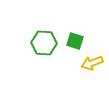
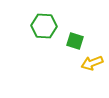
green hexagon: moved 17 px up
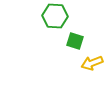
green hexagon: moved 11 px right, 10 px up
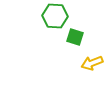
green square: moved 4 px up
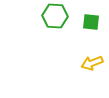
green square: moved 16 px right, 15 px up; rotated 12 degrees counterclockwise
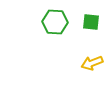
green hexagon: moved 6 px down
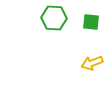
green hexagon: moved 1 px left, 4 px up
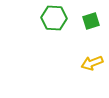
green square: moved 1 px up; rotated 24 degrees counterclockwise
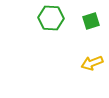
green hexagon: moved 3 px left
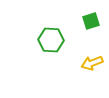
green hexagon: moved 22 px down
